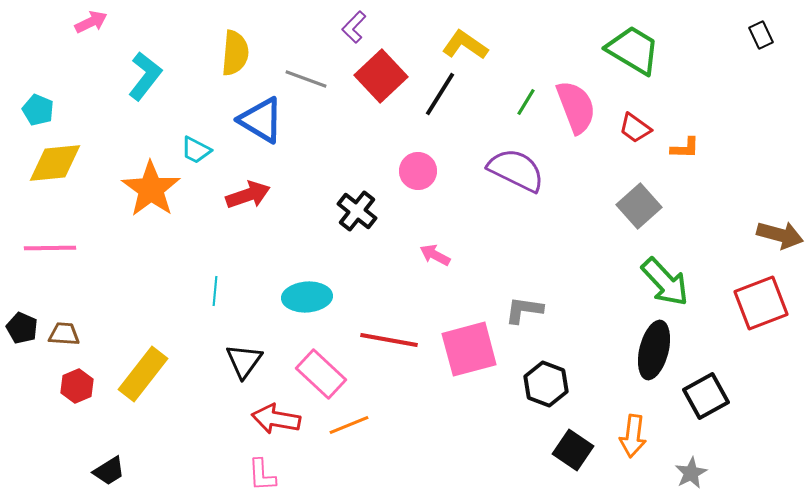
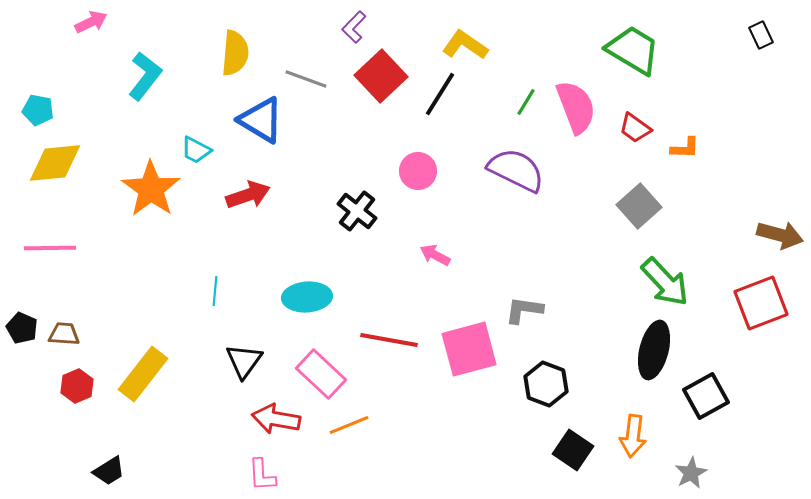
cyan pentagon at (38, 110): rotated 12 degrees counterclockwise
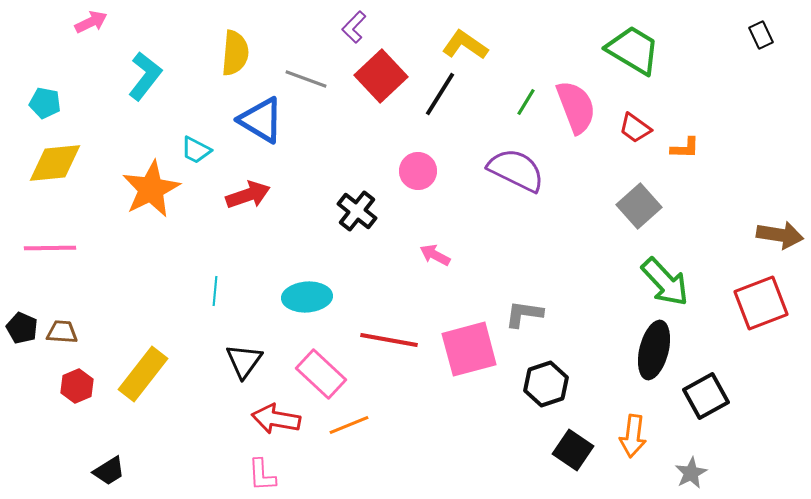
cyan pentagon at (38, 110): moved 7 px right, 7 px up
orange star at (151, 189): rotated 10 degrees clockwise
brown arrow at (780, 235): rotated 6 degrees counterclockwise
gray L-shape at (524, 310): moved 4 px down
brown trapezoid at (64, 334): moved 2 px left, 2 px up
black hexagon at (546, 384): rotated 21 degrees clockwise
